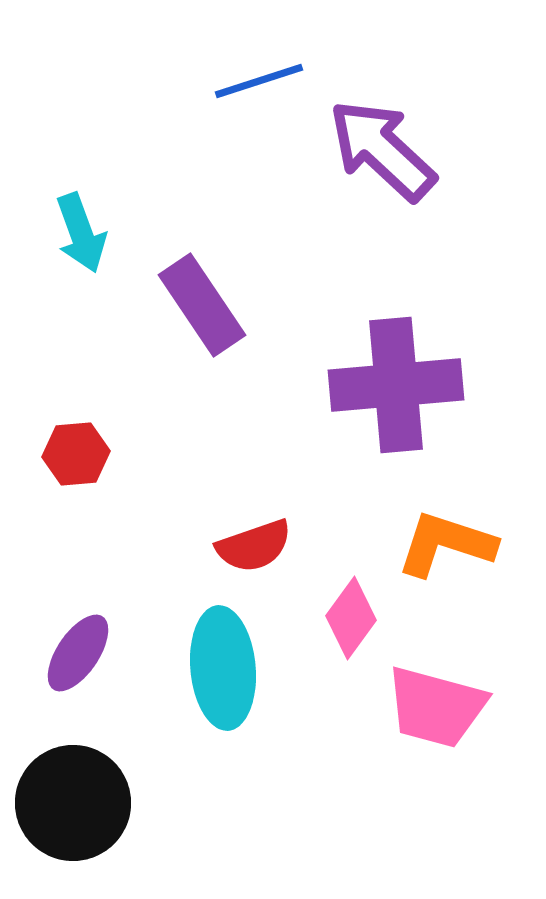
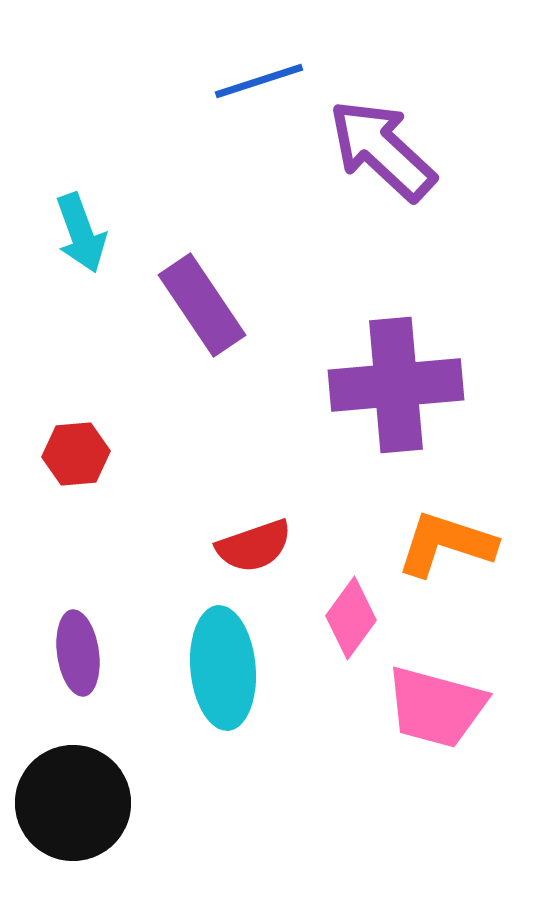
purple ellipse: rotated 42 degrees counterclockwise
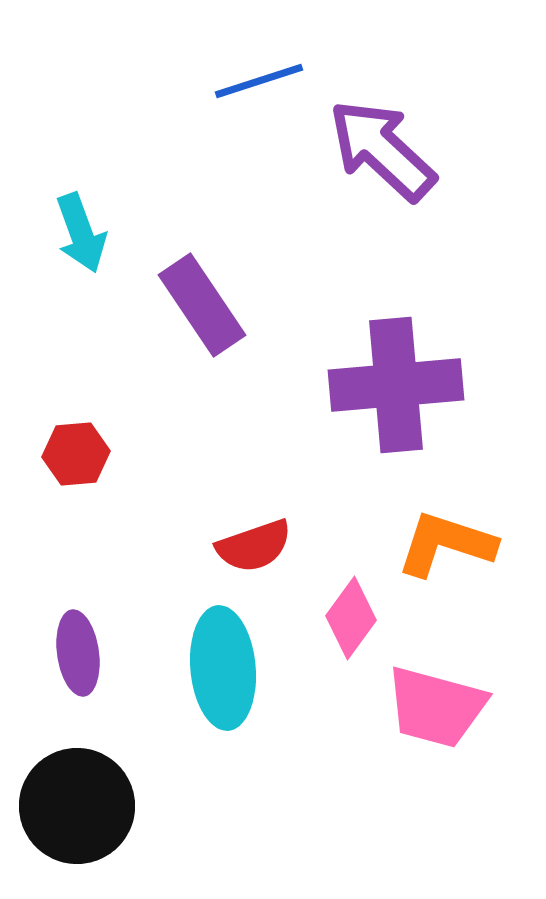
black circle: moved 4 px right, 3 px down
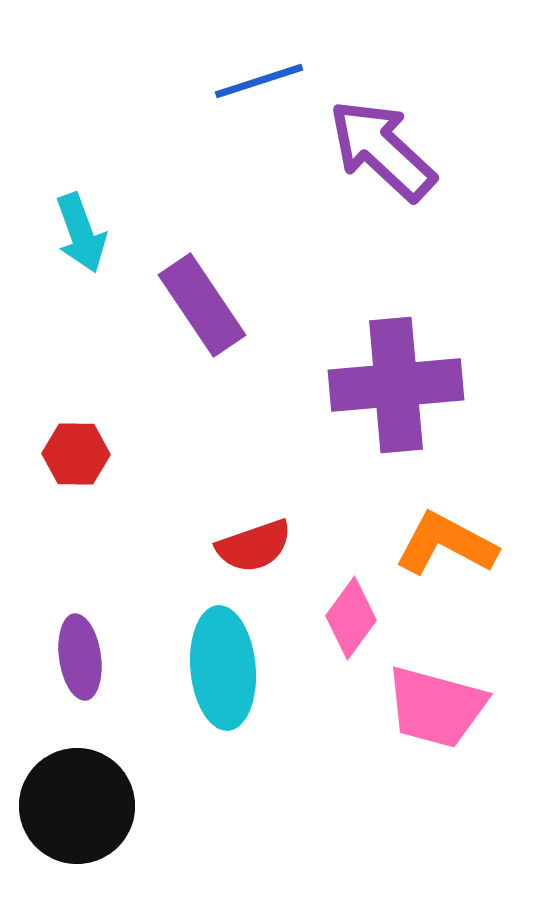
red hexagon: rotated 6 degrees clockwise
orange L-shape: rotated 10 degrees clockwise
purple ellipse: moved 2 px right, 4 px down
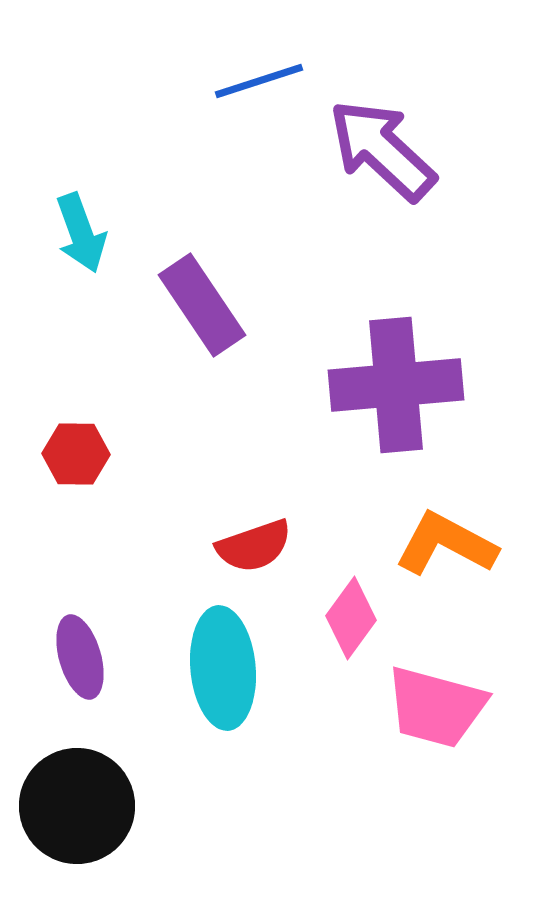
purple ellipse: rotated 8 degrees counterclockwise
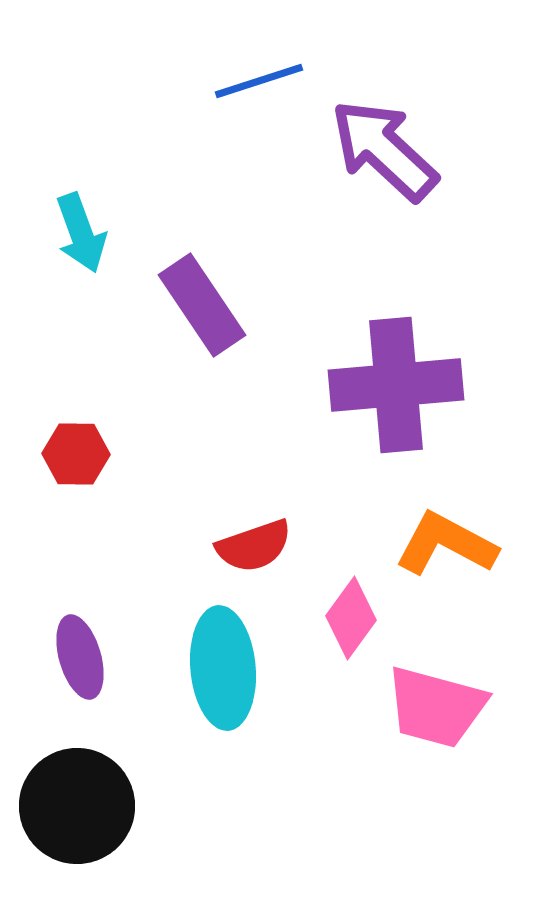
purple arrow: moved 2 px right
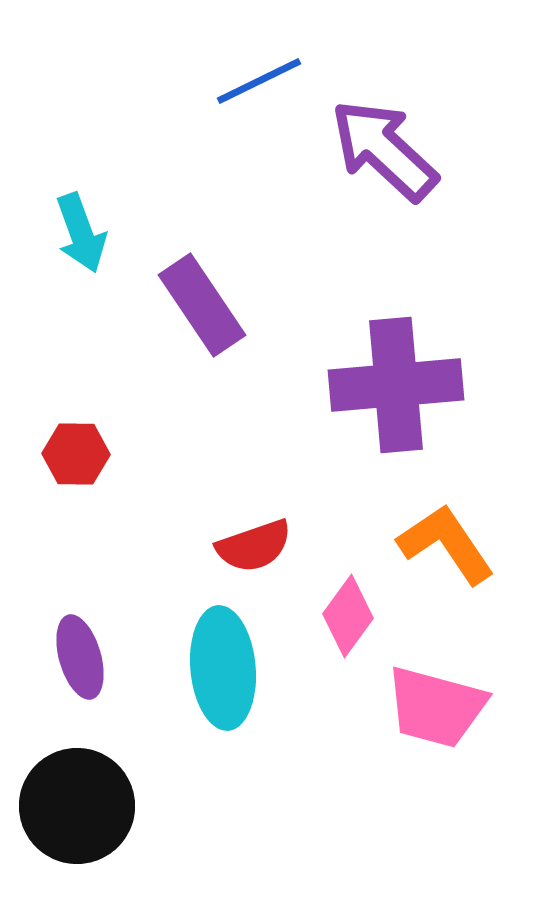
blue line: rotated 8 degrees counterclockwise
orange L-shape: rotated 28 degrees clockwise
pink diamond: moved 3 px left, 2 px up
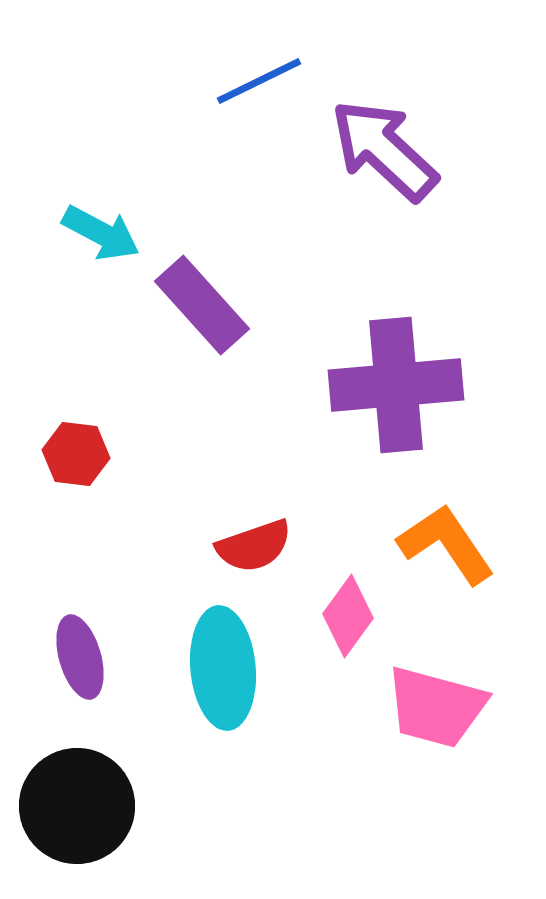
cyan arrow: moved 20 px right; rotated 42 degrees counterclockwise
purple rectangle: rotated 8 degrees counterclockwise
red hexagon: rotated 6 degrees clockwise
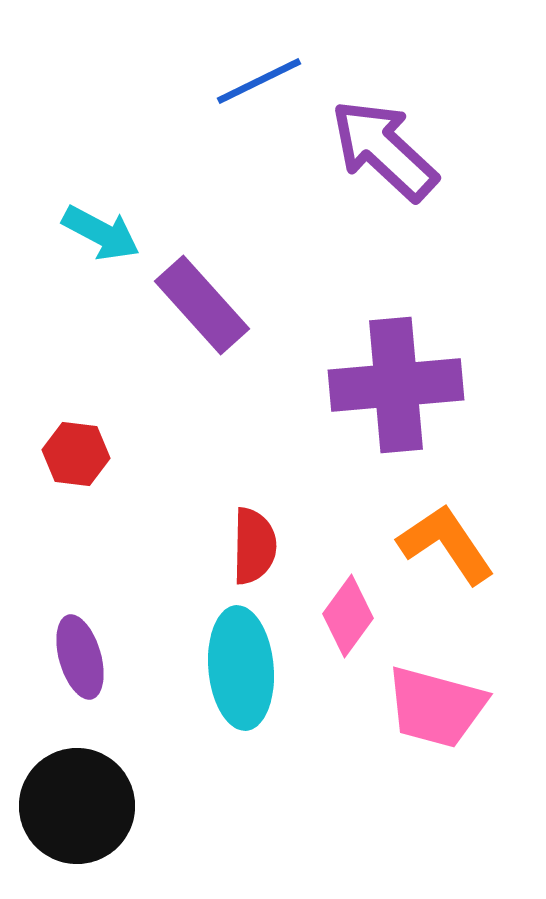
red semicircle: rotated 70 degrees counterclockwise
cyan ellipse: moved 18 px right
